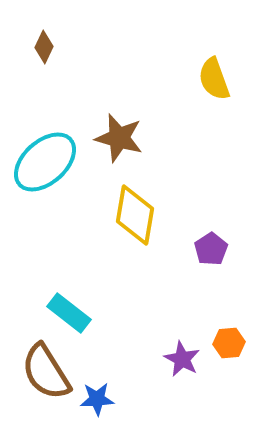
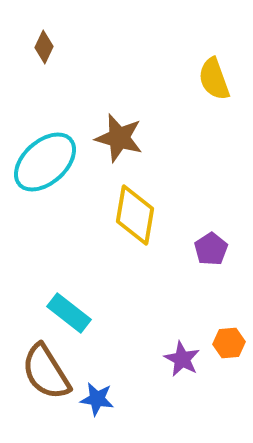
blue star: rotated 12 degrees clockwise
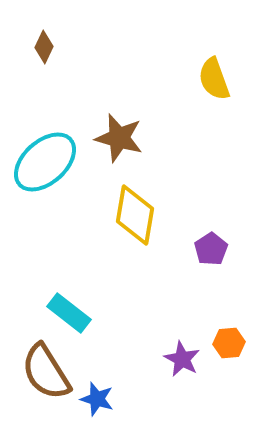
blue star: rotated 8 degrees clockwise
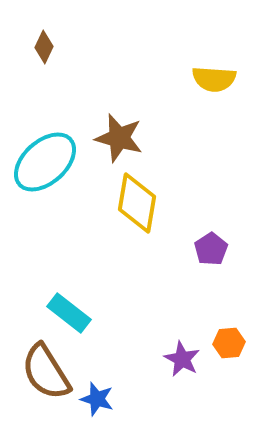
yellow semicircle: rotated 66 degrees counterclockwise
yellow diamond: moved 2 px right, 12 px up
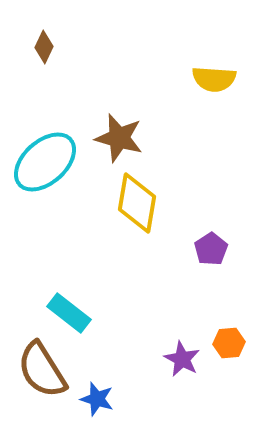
brown semicircle: moved 4 px left, 2 px up
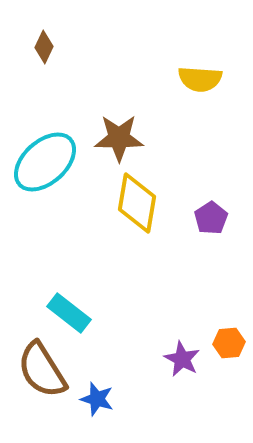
yellow semicircle: moved 14 px left
brown star: rotated 15 degrees counterclockwise
purple pentagon: moved 31 px up
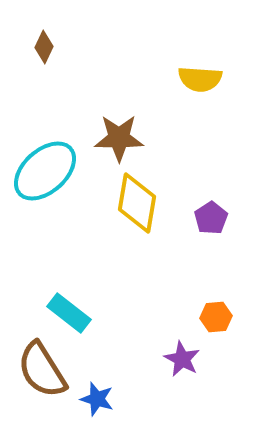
cyan ellipse: moved 9 px down
orange hexagon: moved 13 px left, 26 px up
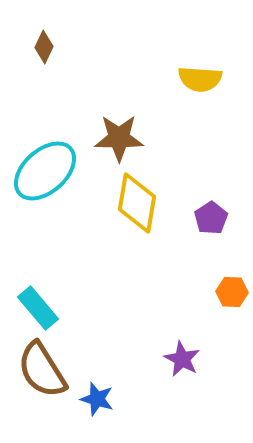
cyan rectangle: moved 31 px left, 5 px up; rotated 12 degrees clockwise
orange hexagon: moved 16 px right, 25 px up; rotated 8 degrees clockwise
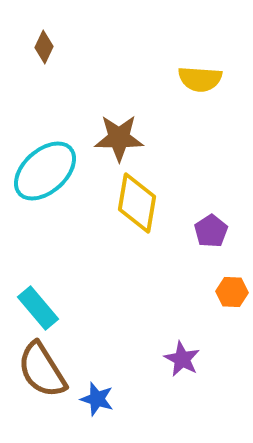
purple pentagon: moved 13 px down
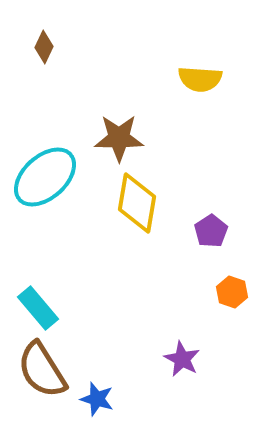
cyan ellipse: moved 6 px down
orange hexagon: rotated 16 degrees clockwise
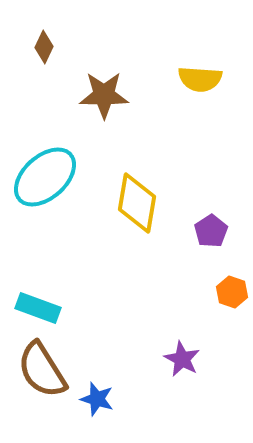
brown star: moved 15 px left, 43 px up
cyan rectangle: rotated 30 degrees counterclockwise
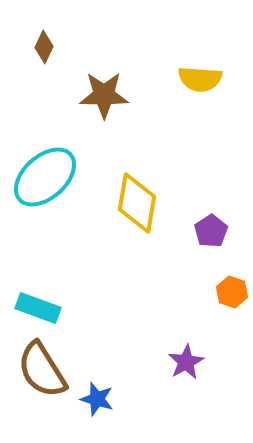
purple star: moved 4 px right, 3 px down; rotated 15 degrees clockwise
